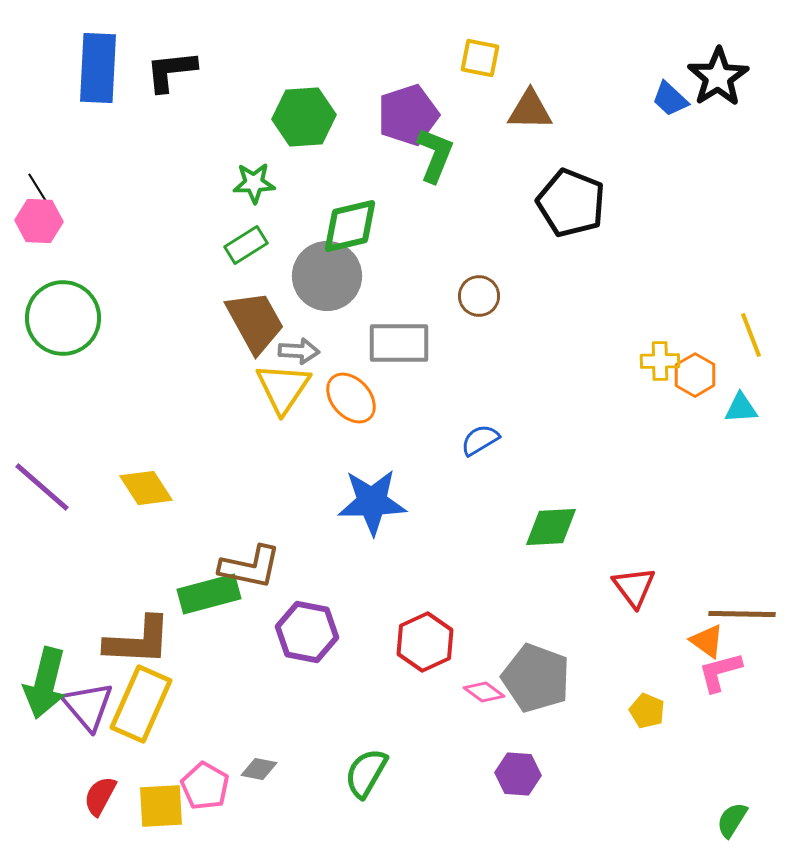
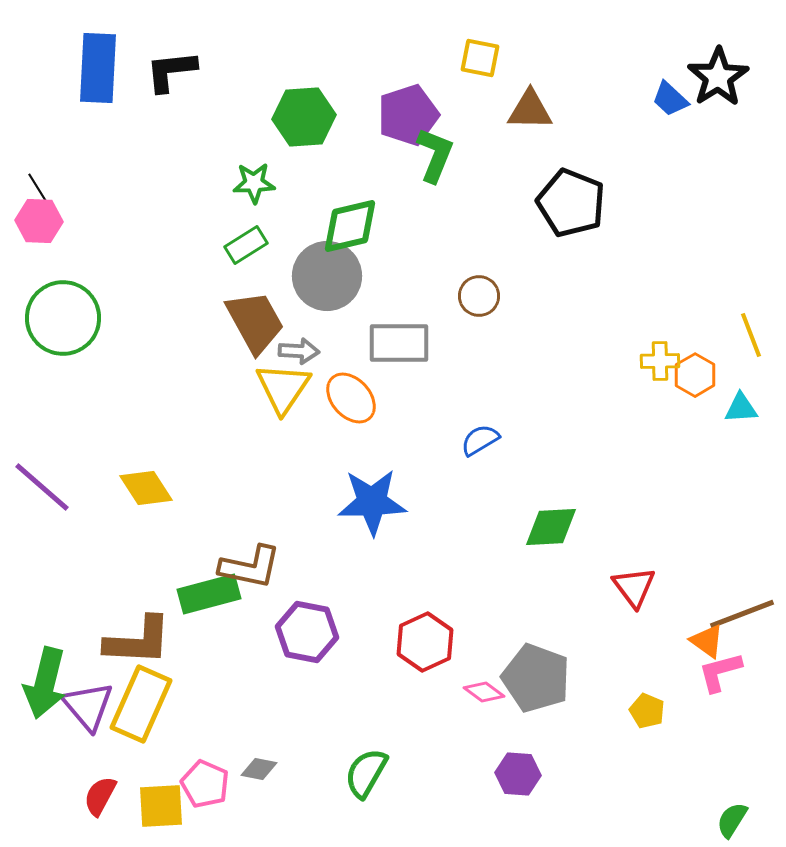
brown line at (742, 614): rotated 22 degrees counterclockwise
pink pentagon at (205, 786): moved 2 px up; rotated 6 degrees counterclockwise
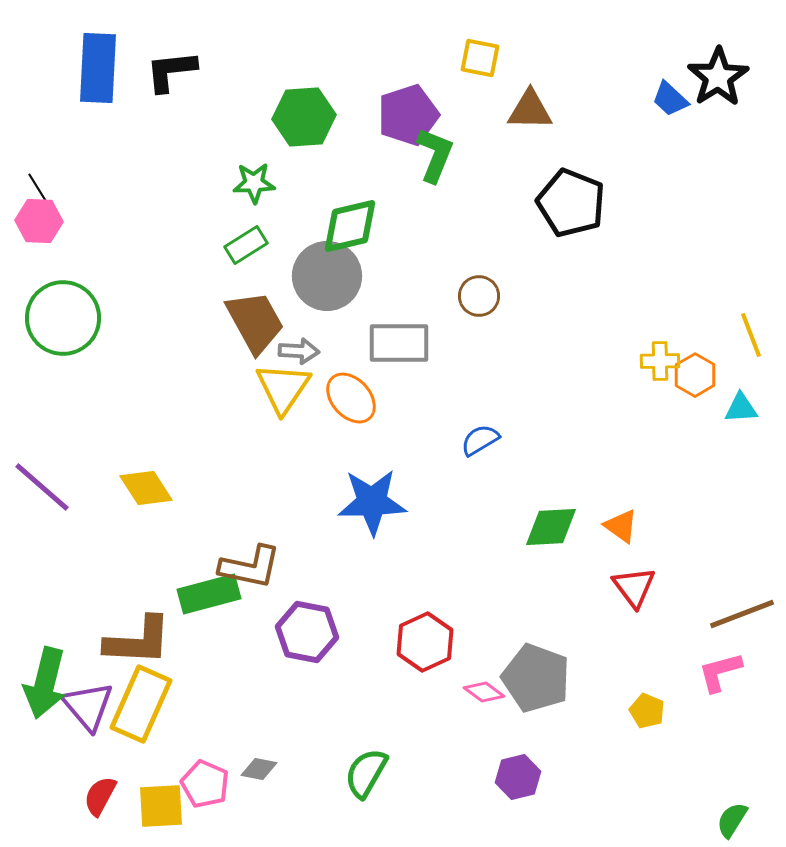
orange triangle at (707, 641): moved 86 px left, 115 px up
purple hexagon at (518, 774): moved 3 px down; rotated 18 degrees counterclockwise
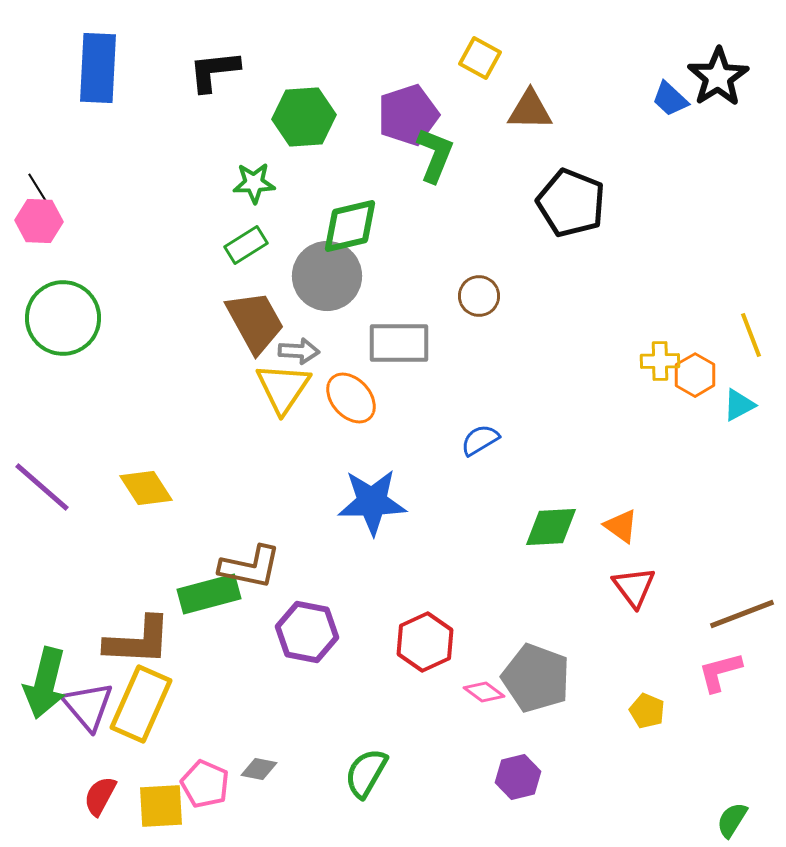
yellow square at (480, 58): rotated 18 degrees clockwise
black L-shape at (171, 71): moved 43 px right
cyan triangle at (741, 408): moved 2 px left, 3 px up; rotated 24 degrees counterclockwise
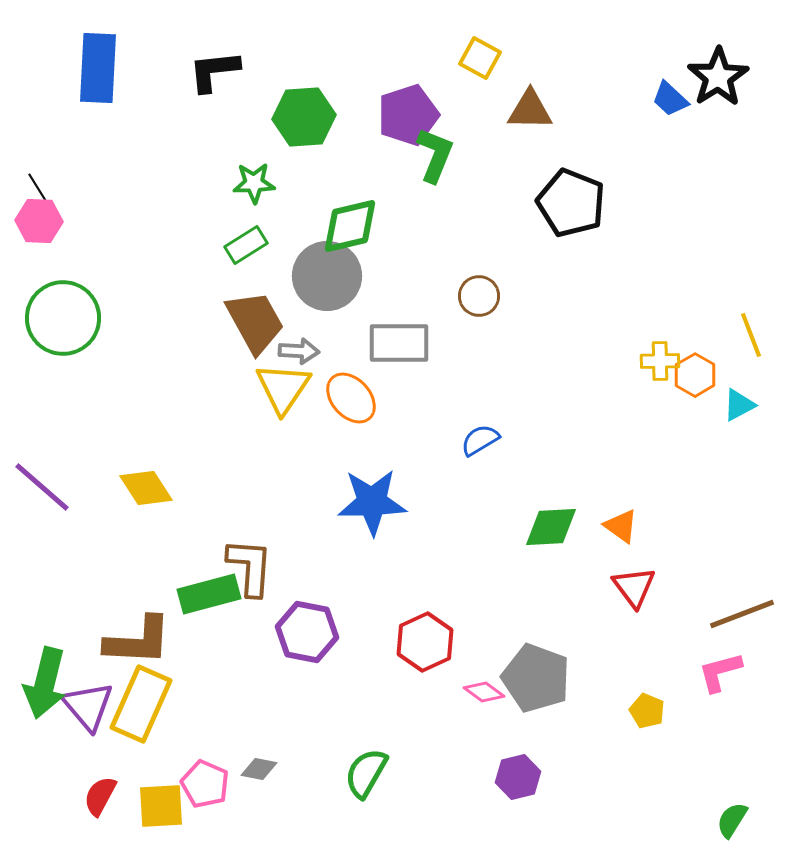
brown L-shape at (250, 567): rotated 98 degrees counterclockwise
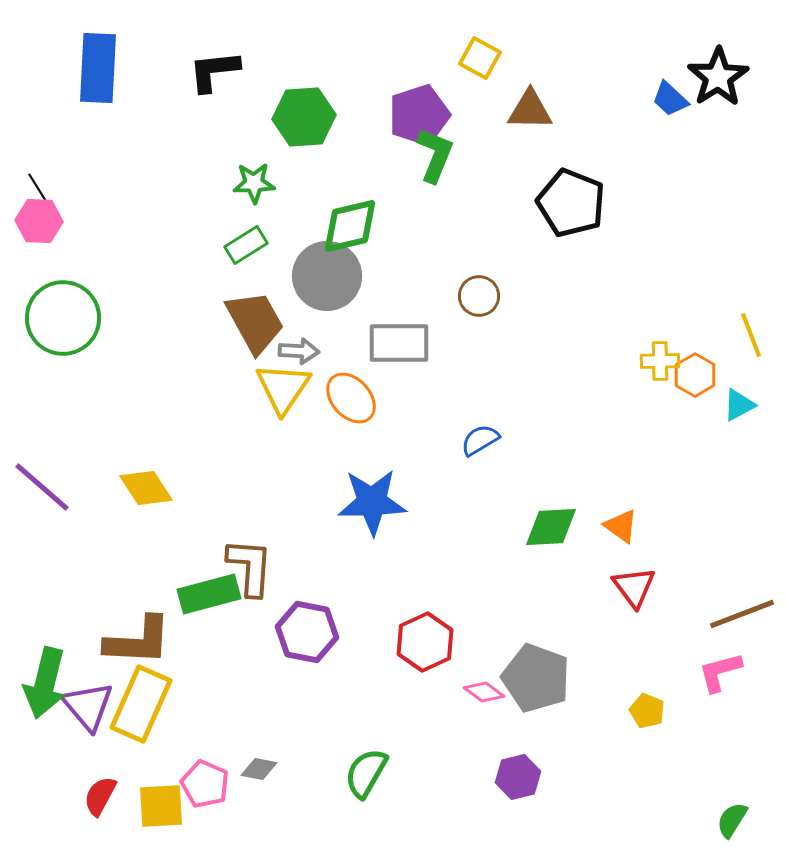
purple pentagon at (408, 115): moved 11 px right
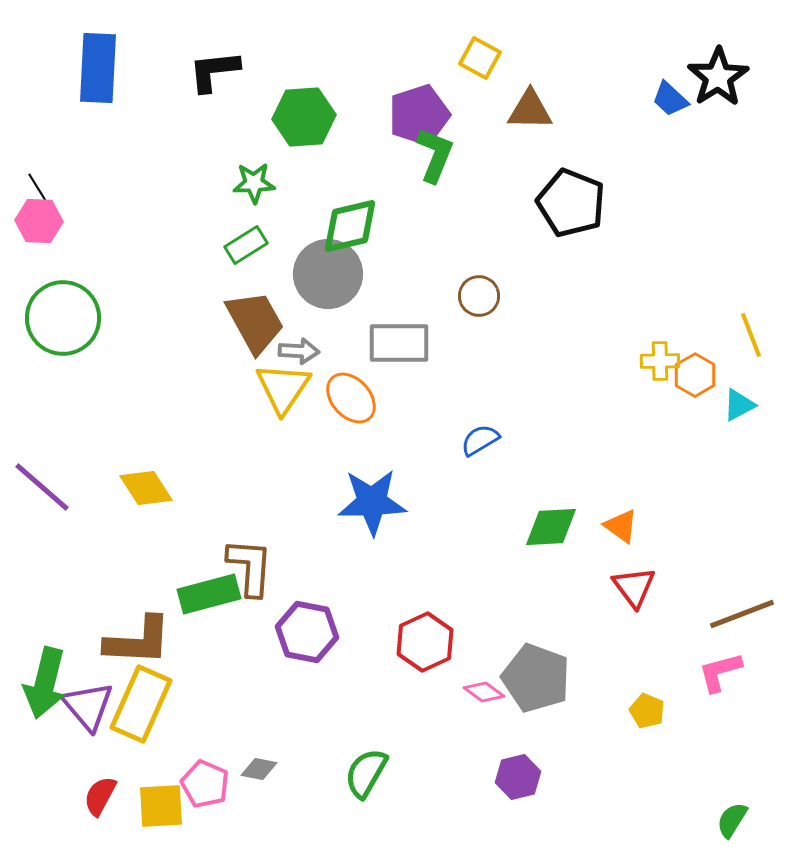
gray circle at (327, 276): moved 1 px right, 2 px up
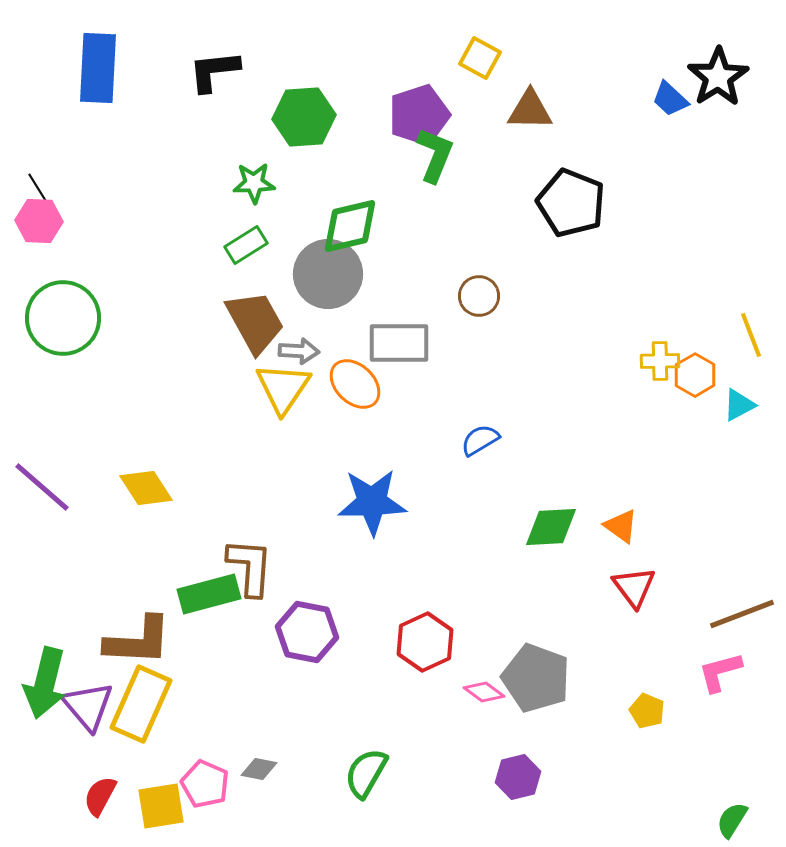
orange ellipse at (351, 398): moved 4 px right, 14 px up; rotated 4 degrees counterclockwise
yellow square at (161, 806): rotated 6 degrees counterclockwise
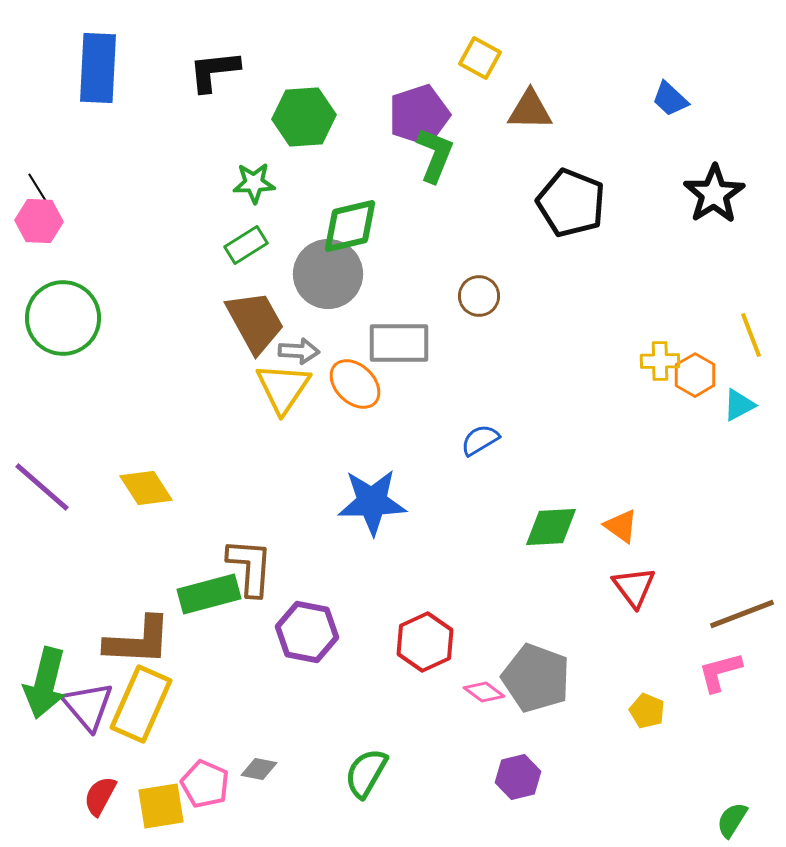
black star at (718, 77): moved 4 px left, 117 px down
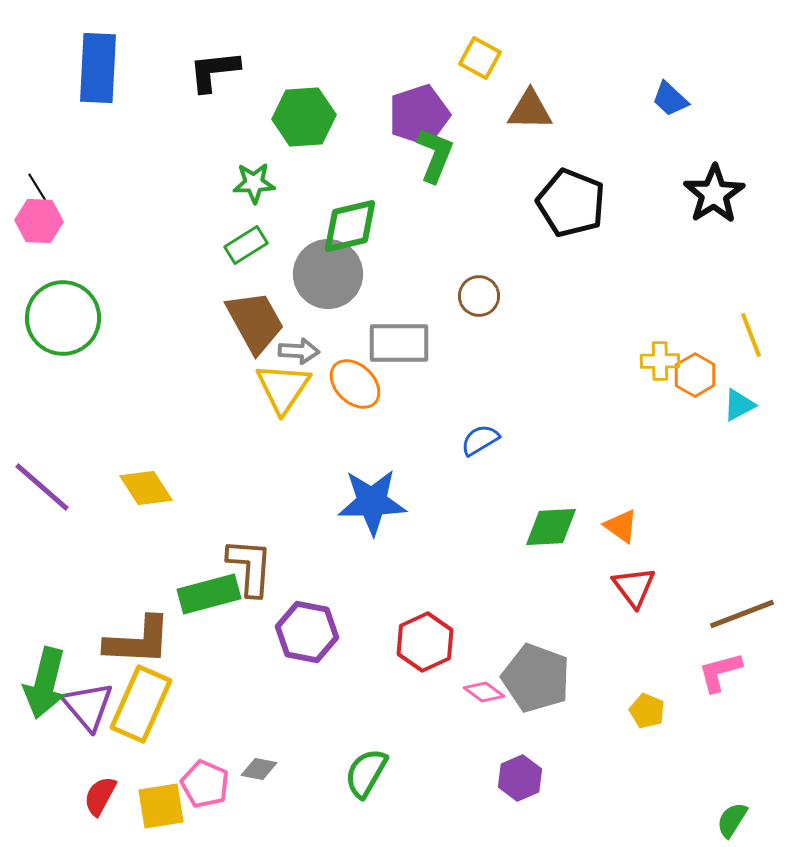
purple hexagon at (518, 777): moved 2 px right, 1 px down; rotated 9 degrees counterclockwise
